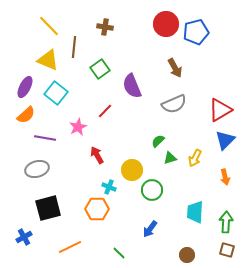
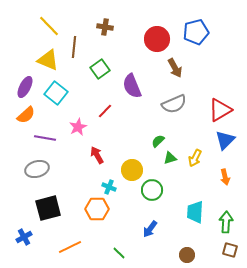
red circle: moved 9 px left, 15 px down
brown square: moved 3 px right
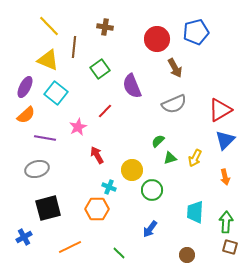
brown square: moved 3 px up
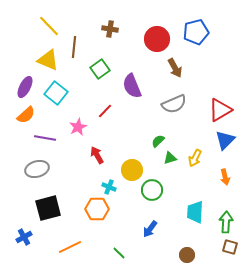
brown cross: moved 5 px right, 2 px down
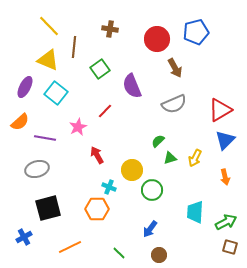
orange semicircle: moved 6 px left, 7 px down
green arrow: rotated 60 degrees clockwise
brown circle: moved 28 px left
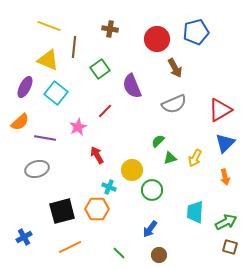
yellow line: rotated 25 degrees counterclockwise
blue triangle: moved 3 px down
black square: moved 14 px right, 3 px down
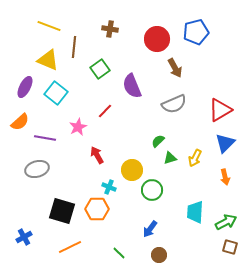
black square: rotated 32 degrees clockwise
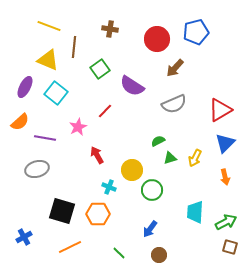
brown arrow: rotated 72 degrees clockwise
purple semicircle: rotated 35 degrees counterclockwise
green semicircle: rotated 16 degrees clockwise
orange hexagon: moved 1 px right, 5 px down
